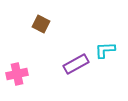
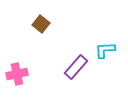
brown square: rotated 12 degrees clockwise
purple rectangle: moved 3 px down; rotated 20 degrees counterclockwise
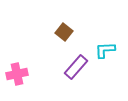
brown square: moved 23 px right, 8 px down
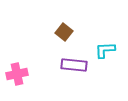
purple rectangle: moved 2 px left, 2 px up; rotated 55 degrees clockwise
